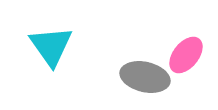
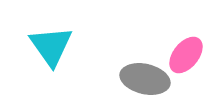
gray ellipse: moved 2 px down
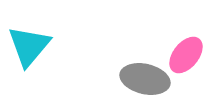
cyan triangle: moved 22 px left; rotated 15 degrees clockwise
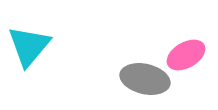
pink ellipse: rotated 21 degrees clockwise
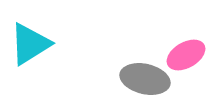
cyan triangle: moved 1 px right, 2 px up; rotated 18 degrees clockwise
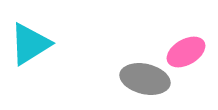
pink ellipse: moved 3 px up
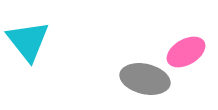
cyan triangle: moved 2 px left, 3 px up; rotated 36 degrees counterclockwise
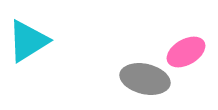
cyan triangle: rotated 36 degrees clockwise
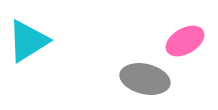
pink ellipse: moved 1 px left, 11 px up
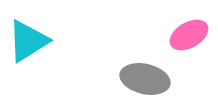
pink ellipse: moved 4 px right, 6 px up
